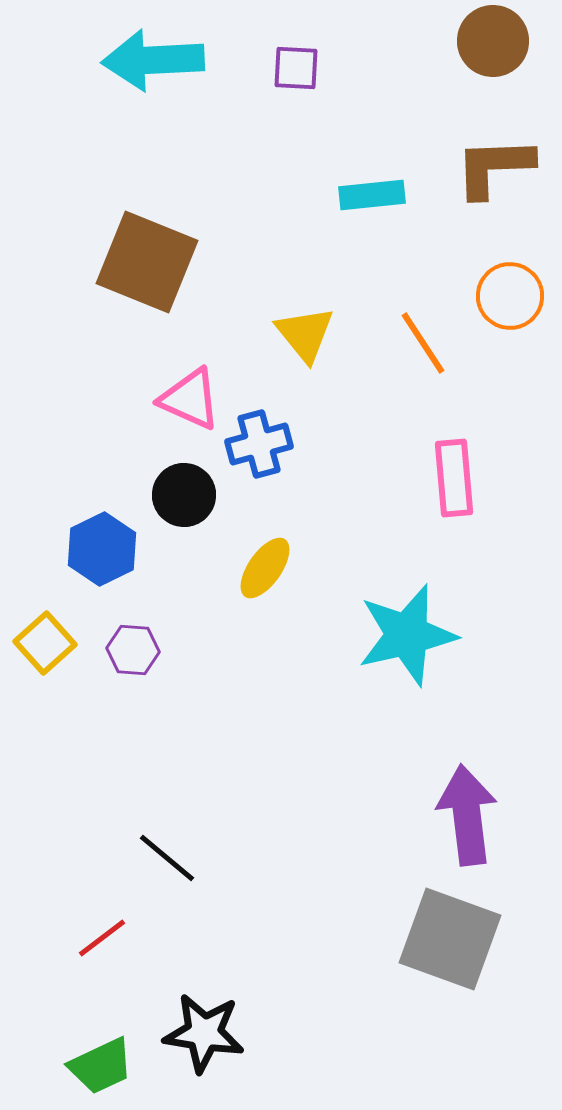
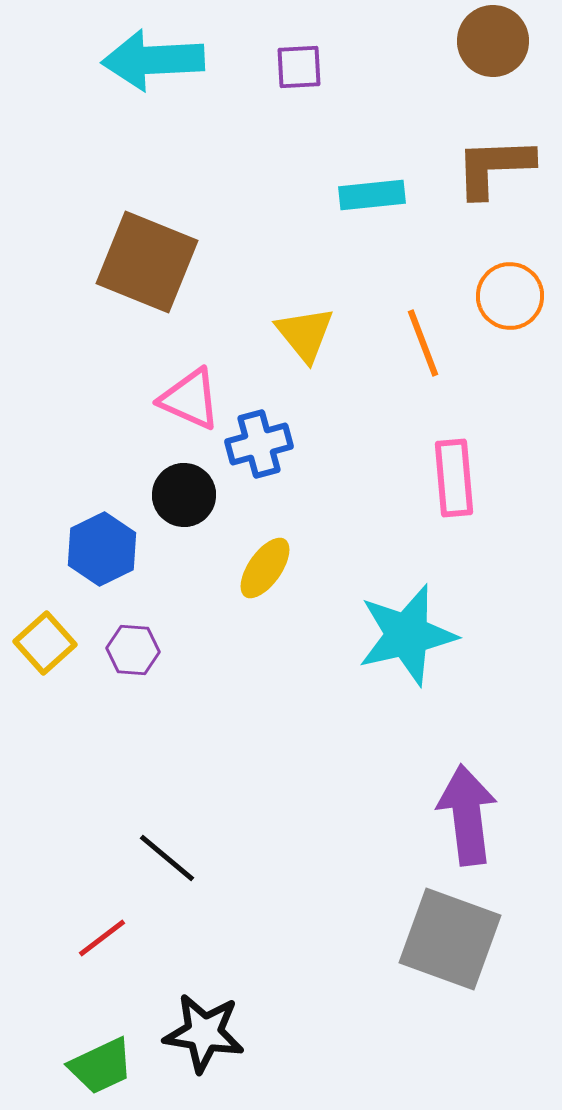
purple square: moved 3 px right, 1 px up; rotated 6 degrees counterclockwise
orange line: rotated 12 degrees clockwise
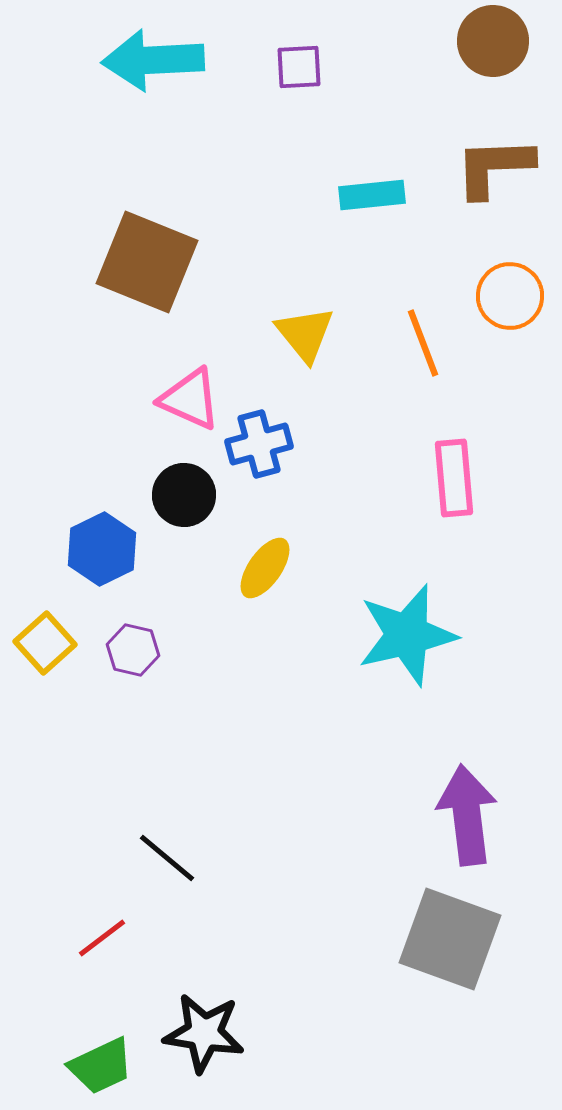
purple hexagon: rotated 9 degrees clockwise
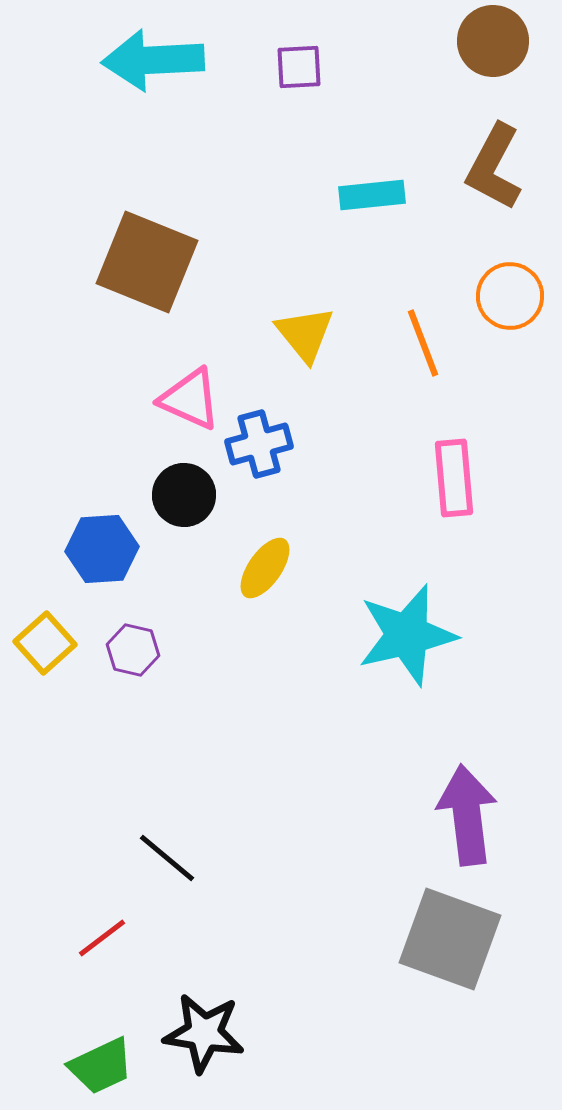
brown L-shape: rotated 60 degrees counterclockwise
blue hexagon: rotated 22 degrees clockwise
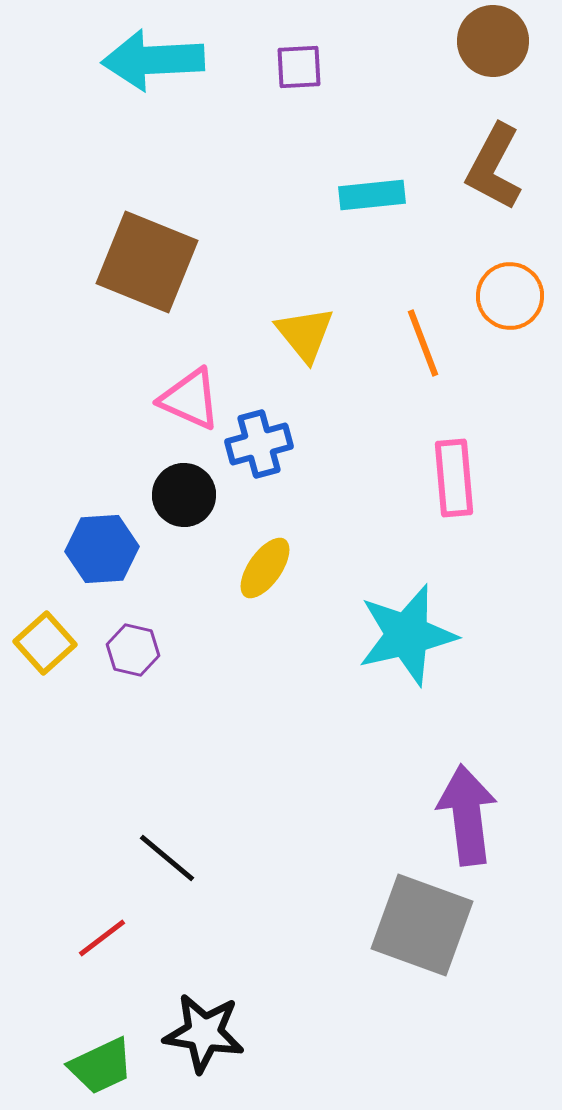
gray square: moved 28 px left, 14 px up
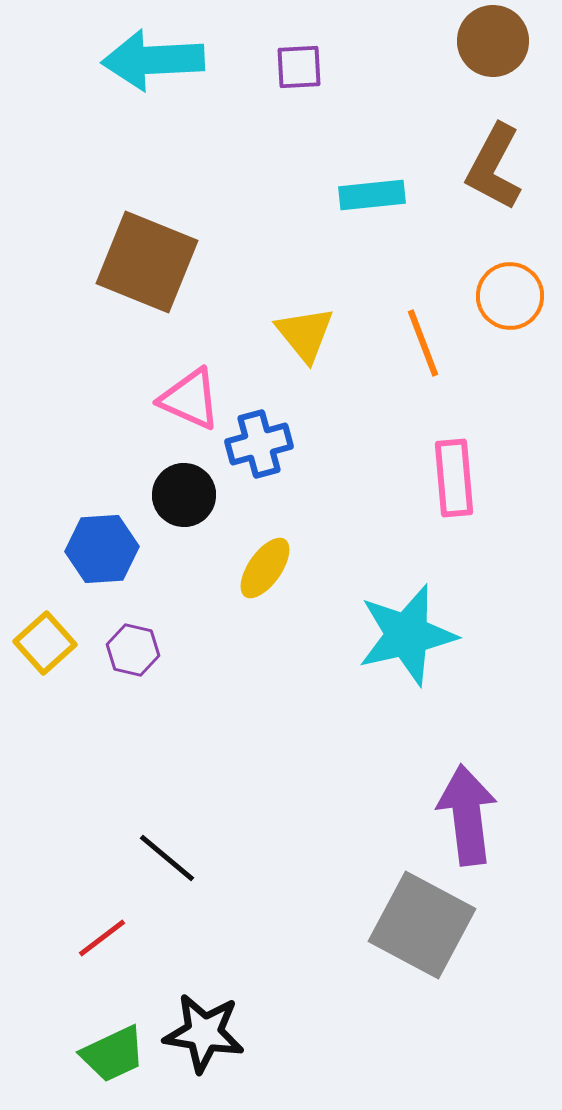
gray square: rotated 8 degrees clockwise
green trapezoid: moved 12 px right, 12 px up
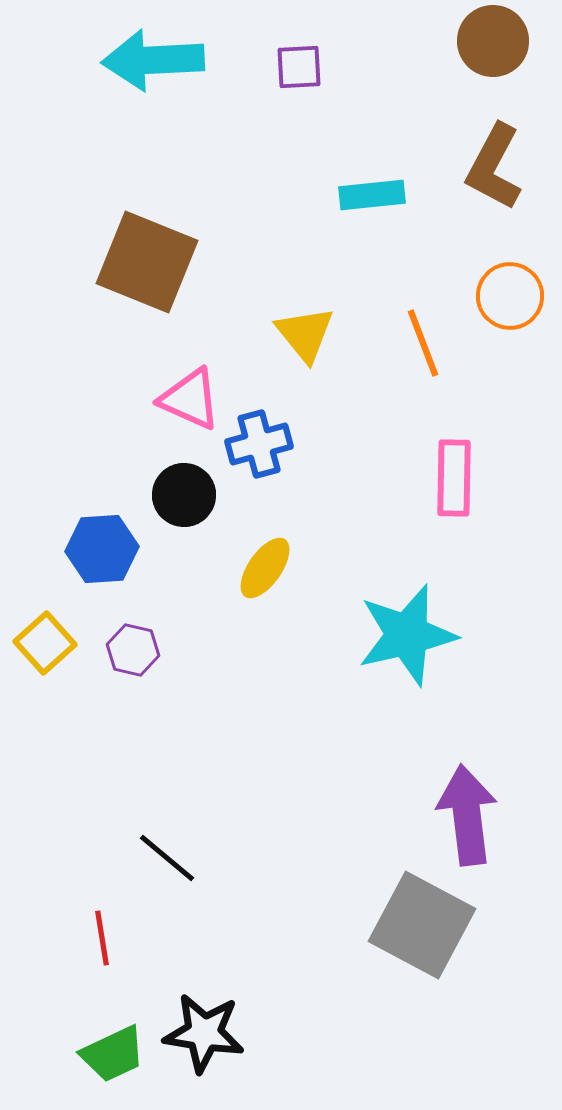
pink rectangle: rotated 6 degrees clockwise
red line: rotated 62 degrees counterclockwise
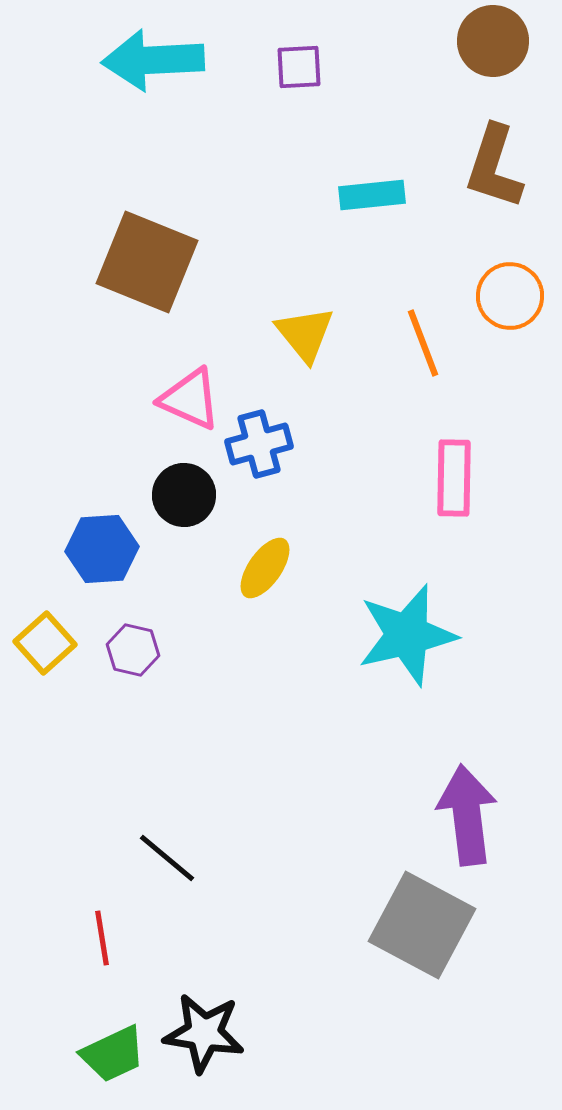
brown L-shape: rotated 10 degrees counterclockwise
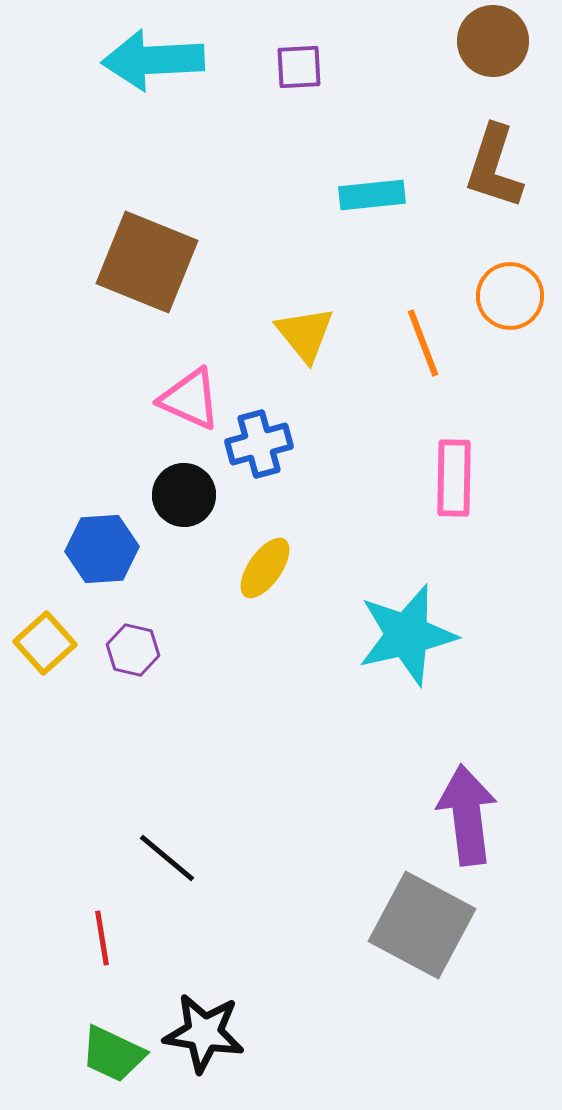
green trapezoid: rotated 50 degrees clockwise
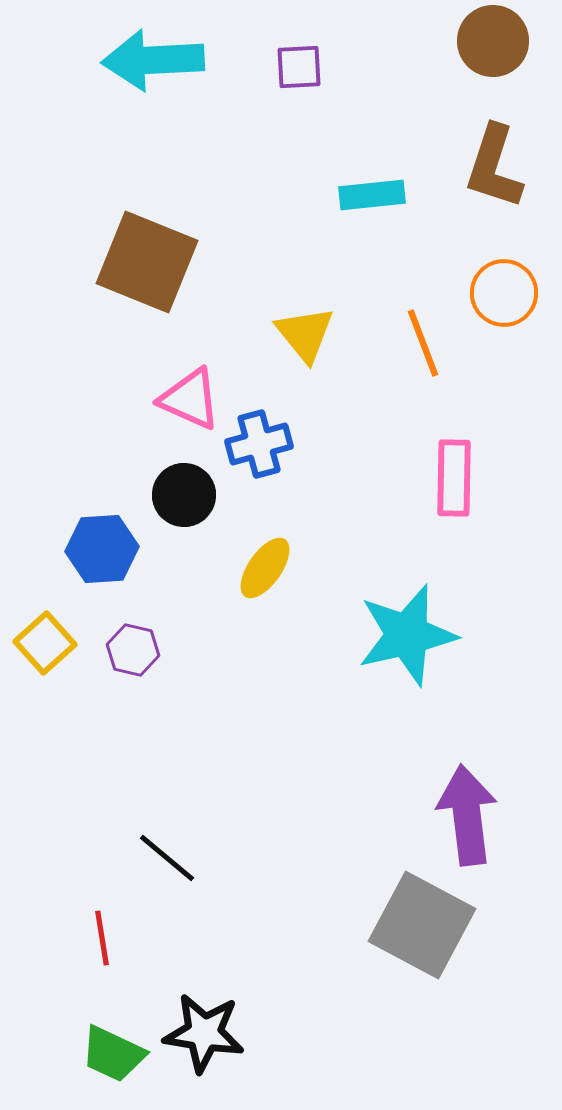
orange circle: moved 6 px left, 3 px up
